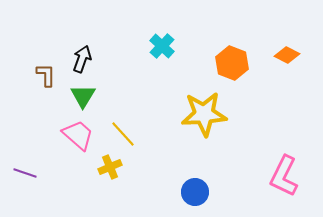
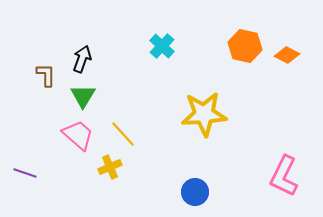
orange hexagon: moved 13 px right, 17 px up; rotated 8 degrees counterclockwise
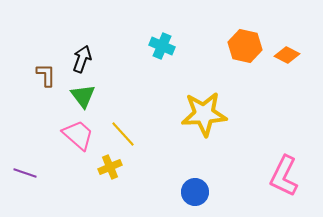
cyan cross: rotated 20 degrees counterclockwise
green triangle: rotated 8 degrees counterclockwise
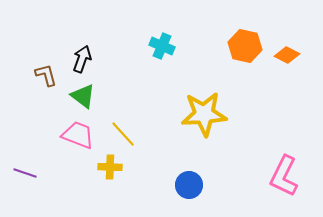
brown L-shape: rotated 15 degrees counterclockwise
green triangle: rotated 16 degrees counterclockwise
pink trapezoid: rotated 20 degrees counterclockwise
yellow cross: rotated 25 degrees clockwise
blue circle: moved 6 px left, 7 px up
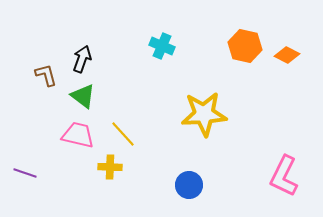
pink trapezoid: rotated 8 degrees counterclockwise
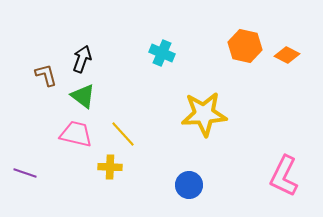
cyan cross: moved 7 px down
pink trapezoid: moved 2 px left, 1 px up
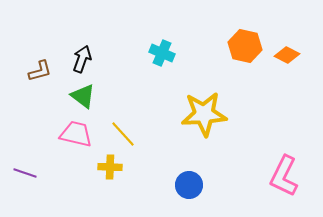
brown L-shape: moved 6 px left, 4 px up; rotated 90 degrees clockwise
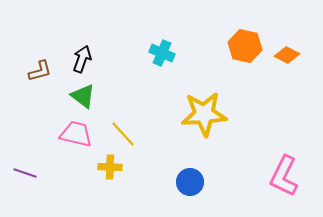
blue circle: moved 1 px right, 3 px up
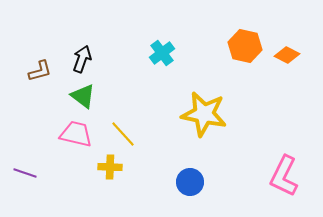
cyan cross: rotated 30 degrees clockwise
yellow star: rotated 15 degrees clockwise
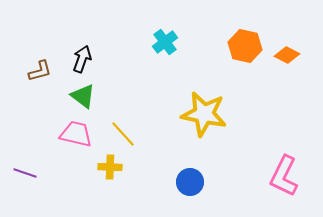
cyan cross: moved 3 px right, 11 px up
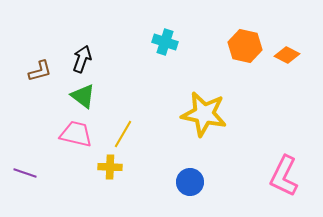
cyan cross: rotated 35 degrees counterclockwise
yellow line: rotated 72 degrees clockwise
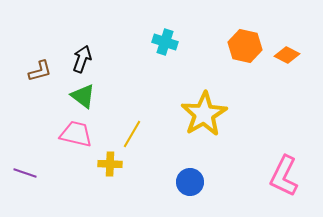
yellow star: rotated 30 degrees clockwise
yellow line: moved 9 px right
yellow cross: moved 3 px up
